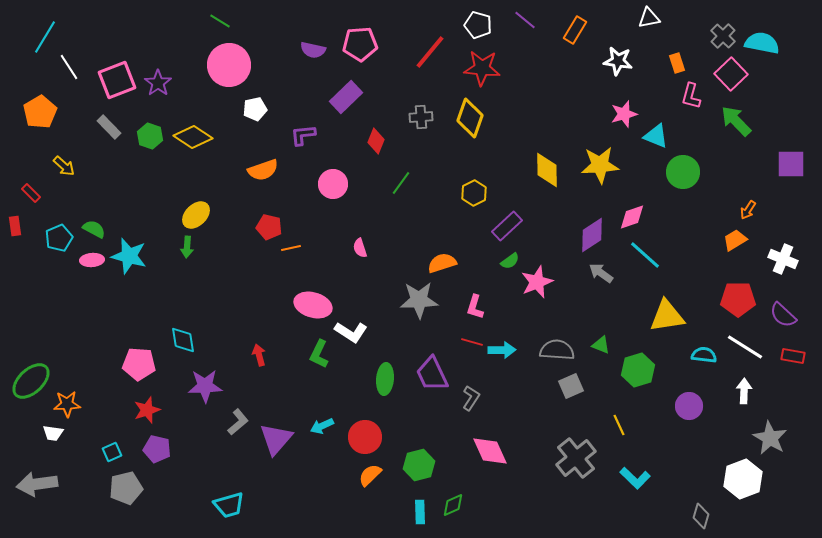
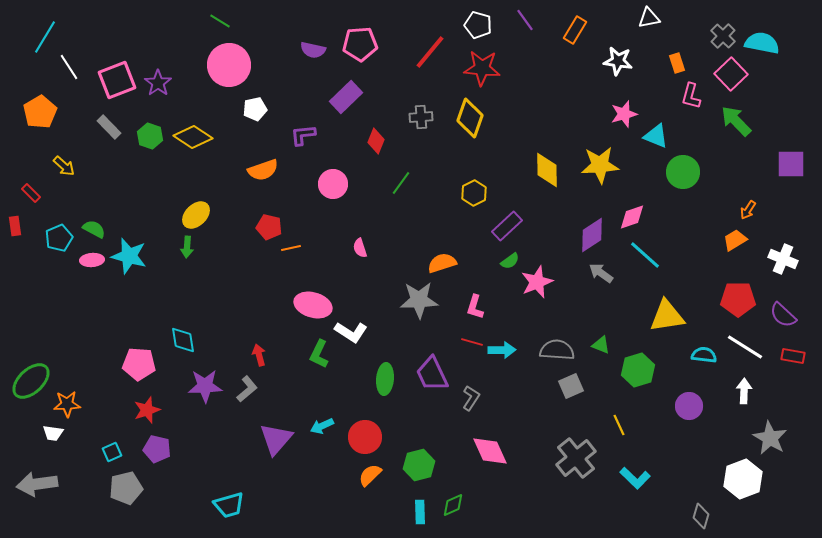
purple line at (525, 20): rotated 15 degrees clockwise
gray L-shape at (238, 422): moved 9 px right, 33 px up
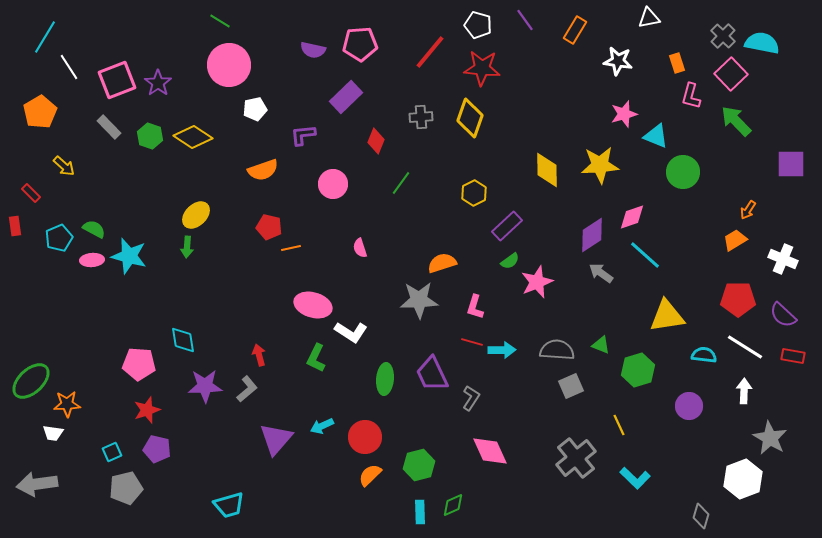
green L-shape at (319, 354): moved 3 px left, 4 px down
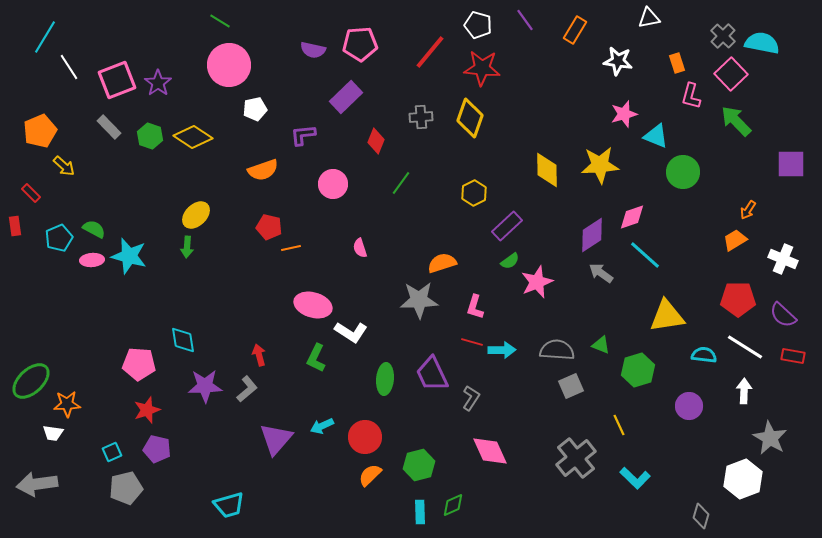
orange pentagon at (40, 112): moved 19 px down; rotated 8 degrees clockwise
